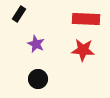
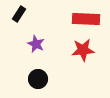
red star: rotated 10 degrees counterclockwise
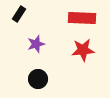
red rectangle: moved 4 px left, 1 px up
purple star: rotated 30 degrees clockwise
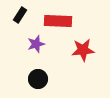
black rectangle: moved 1 px right, 1 px down
red rectangle: moved 24 px left, 3 px down
